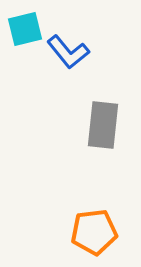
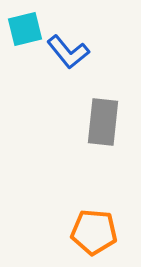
gray rectangle: moved 3 px up
orange pentagon: rotated 12 degrees clockwise
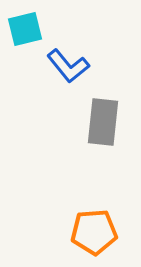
blue L-shape: moved 14 px down
orange pentagon: rotated 9 degrees counterclockwise
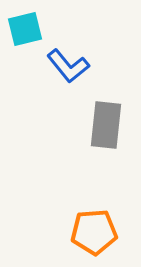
gray rectangle: moved 3 px right, 3 px down
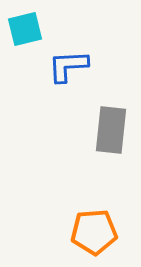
blue L-shape: rotated 126 degrees clockwise
gray rectangle: moved 5 px right, 5 px down
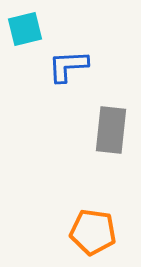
orange pentagon: moved 1 px left; rotated 12 degrees clockwise
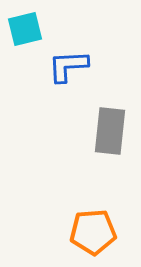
gray rectangle: moved 1 px left, 1 px down
orange pentagon: rotated 12 degrees counterclockwise
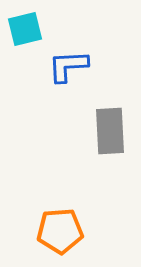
gray rectangle: rotated 9 degrees counterclockwise
orange pentagon: moved 33 px left, 1 px up
